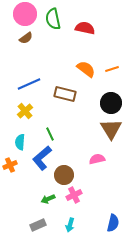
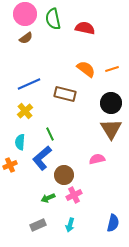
green arrow: moved 1 px up
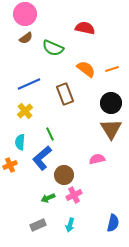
green semicircle: moved 29 px down; rotated 55 degrees counterclockwise
brown rectangle: rotated 55 degrees clockwise
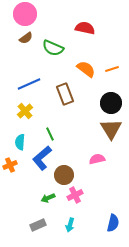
pink cross: moved 1 px right
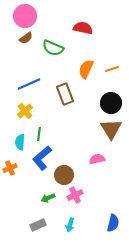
pink circle: moved 2 px down
red semicircle: moved 2 px left
orange semicircle: rotated 102 degrees counterclockwise
green line: moved 11 px left; rotated 32 degrees clockwise
orange cross: moved 3 px down
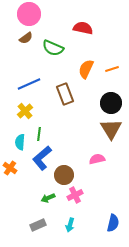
pink circle: moved 4 px right, 2 px up
orange cross: rotated 32 degrees counterclockwise
